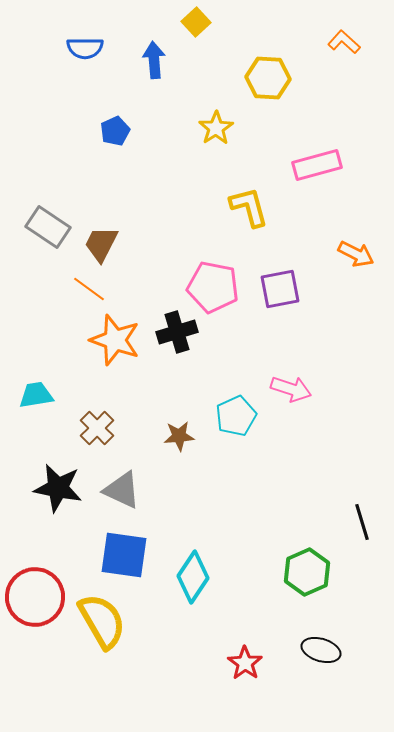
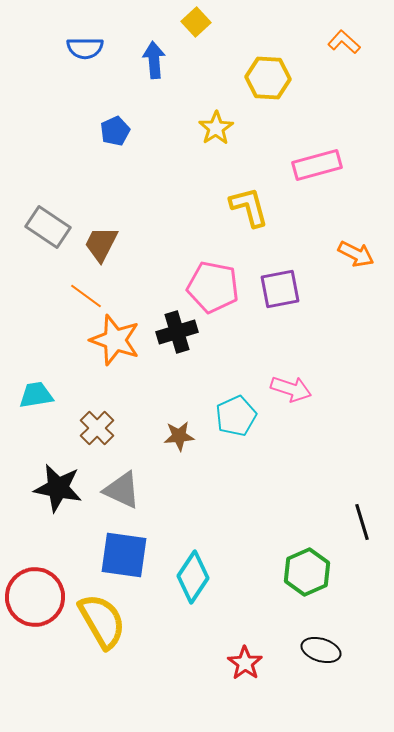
orange line: moved 3 px left, 7 px down
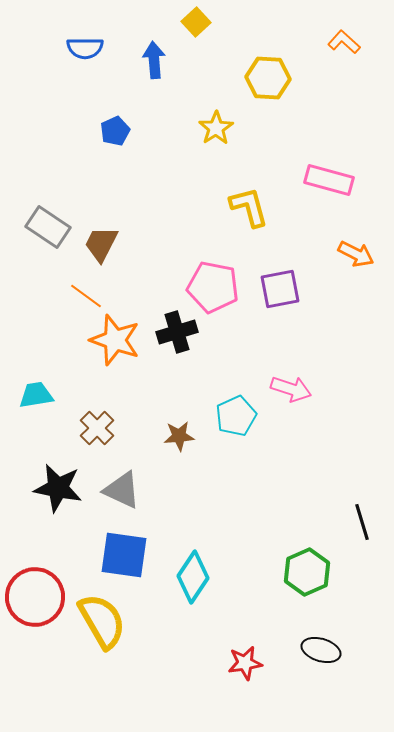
pink rectangle: moved 12 px right, 15 px down; rotated 30 degrees clockwise
red star: rotated 28 degrees clockwise
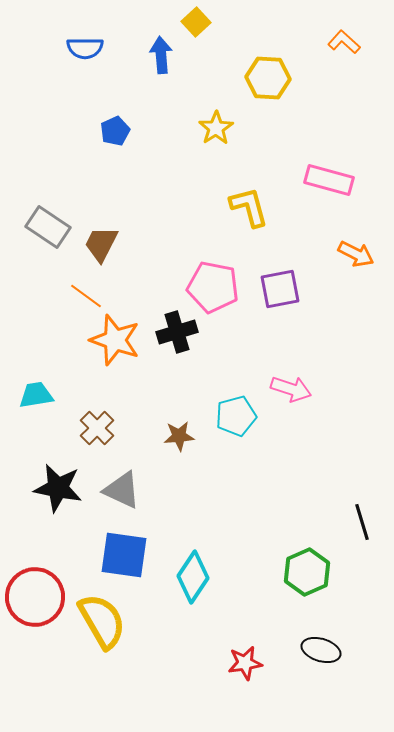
blue arrow: moved 7 px right, 5 px up
cyan pentagon: rotated 9 degrees clockwise
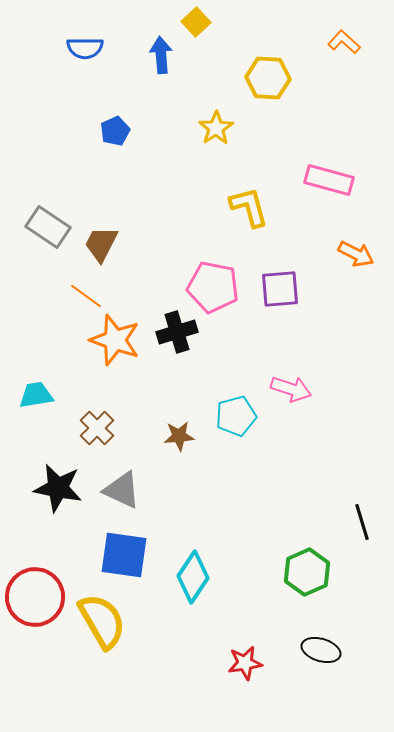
purple square: rotated 6 degrees clockwise
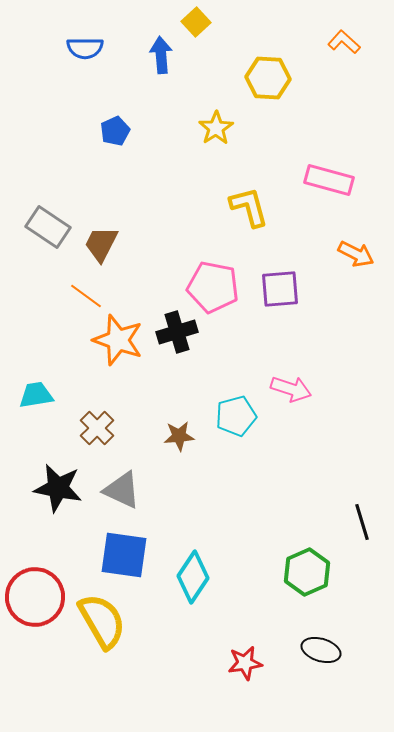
orange star: moved 3 px right
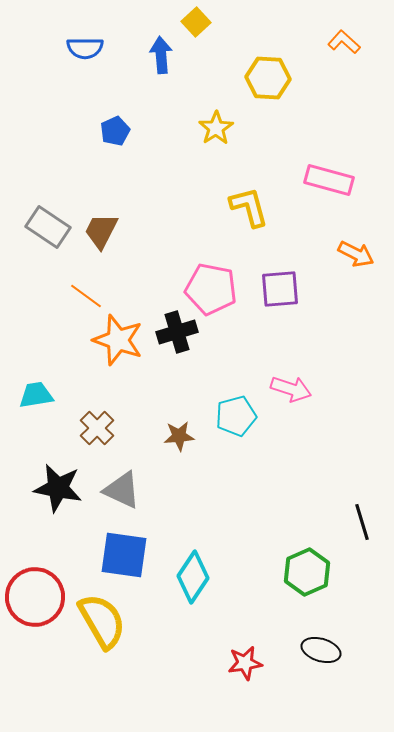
brown trapezoid: moved 13 px up
pink pentagon: moved 2 px left, 2 px down
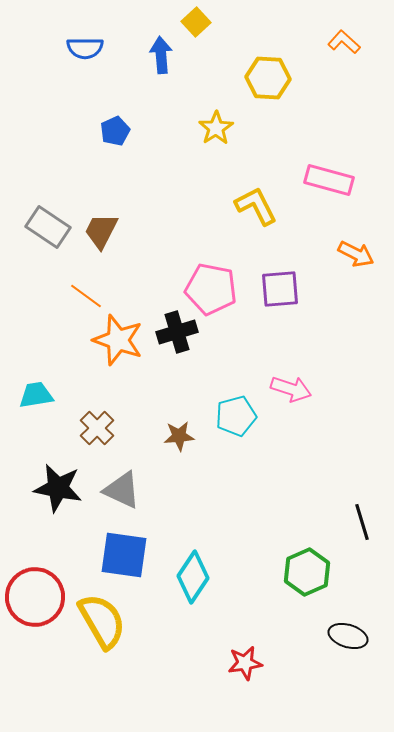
yellow L-shape: moved 7 px right, 1 px up; rotated 12 degrees counterclockwise
black ellipse: moved 27 px right, 14 px up
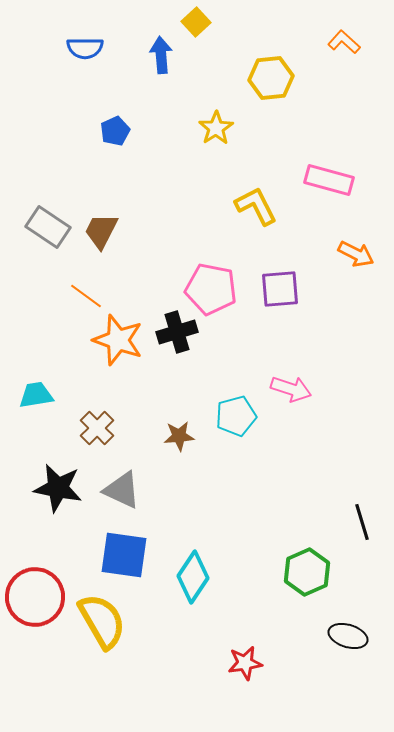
yellow hexagon: moved 3 px right; rotated 9 degrees counterclockwise
